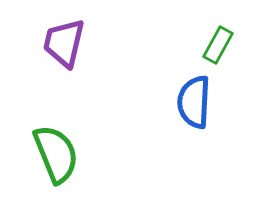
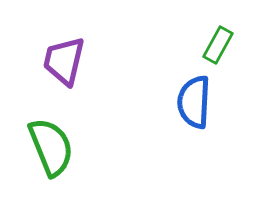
purple trapezoid: moved 18 px down
green semicircle: moved 5 px left, 7 px up
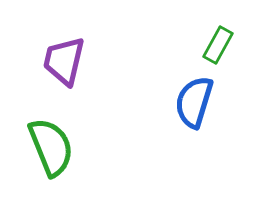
blue semicircle: rotated 14 degrees clockwise
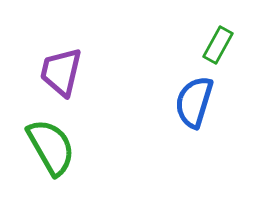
purple trapezoid: moved 3 px left, 11 px down
green semicircle: rotated 8 degrees counterclockwise
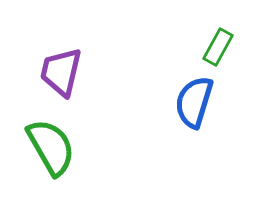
green rectangle: moved 2 px down
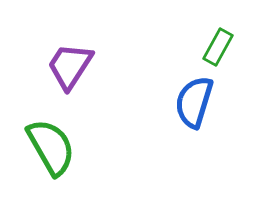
purple trapezoid: moved 9 px right, 6 px up; rotated 20 degrees clockwise
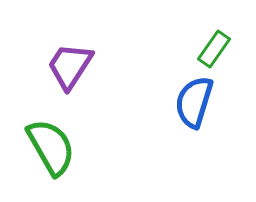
green rectangle: moved 4 px left, 2 px down; rotated 6 degrees clockwise
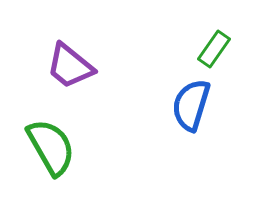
purple trapezoid: rotated 84 degrees counterclockwise
blue semicircle: moved 3 px left, 3 px down
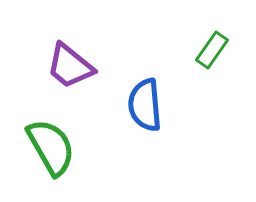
green rectangle: moved 2 px left, 1 px down
blue semicircle: moved 46 px left; rotated 22 degrees counterclockwise
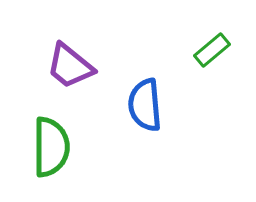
green rectangle: rotated 15 degrees clockwise
green semicircle: rotated 30 degrees clockwise
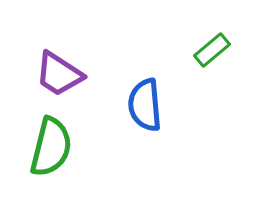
purple trapezoid: moved 11 px left, 8 px down; rotated 6 degrees counterclockwise
green semicircle: rotated 14 degrees clockwise
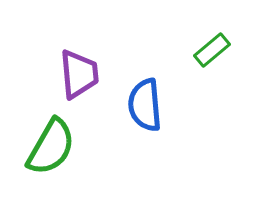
purple trapezoid: moved 20 px right; rotated 128 degrees counterclockwise
green semicircle: rotated 16 degrees clockwise
